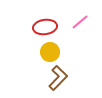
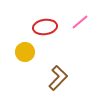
yellow circle: moved 25 px left
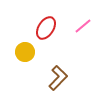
pink line: moved 3 px right, 4 px down
red ellipse: moved 1 px right, 1 px down; rotated 50 degrees counterclockwise
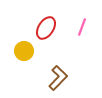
pink line: moved 1 px left, 1 px down; rotated 30 degrees counterclockwise
yellow circle: moved 1 px left, 1 px up
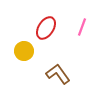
brown L-shape: moved 4 px up; rotated 80 degrees counterclockwise
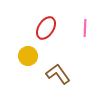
pink line: moved 3 px right, 1 px down; rotated 18 degrees counterclockwise
yellow circle: moved 4 px right, 5 px down
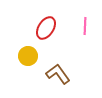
pink line: moved 2 px up
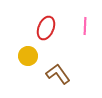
red ellipse: rotated 10 degrees counterclockwise
